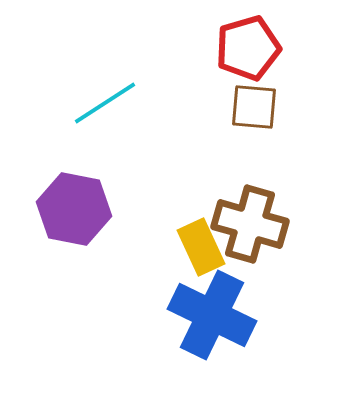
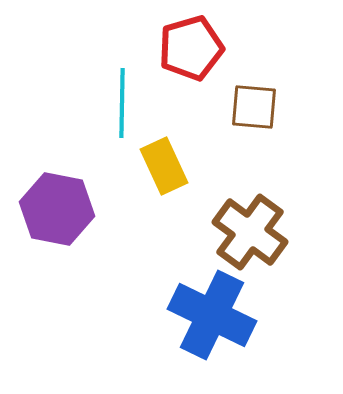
red pentagon: moved 57 px left
cyan line: moved 17 px right; rotated 56 degrees counterclockwise
purple hexagon: moved 17 px left
brown cross: moved 8 px down; rotated 20 degrees clockwise
yellow rectangle: moved 37 px left, 81 px up
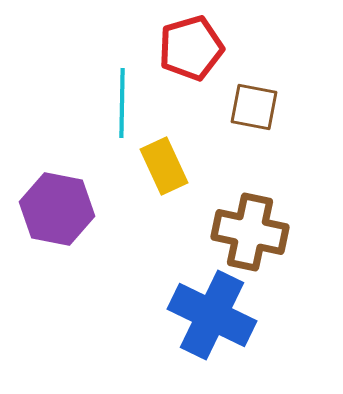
brown square: rotated 6 degrees clockwise
brown cross: rotated 24 degrees counterclockwise
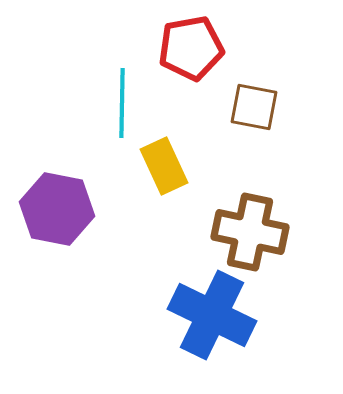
red pentagon: rotated 6 degrees clockwise
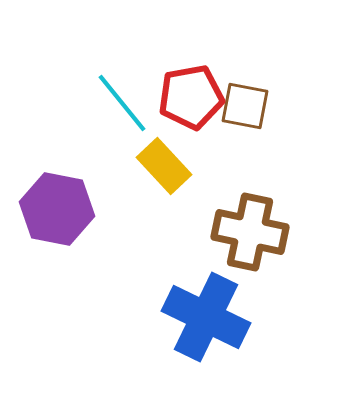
red pentagon: moved 49 px down
cyan line: rotated 40 degrees counterclockwise
brown square: moved 9 px left, 1 px up
yellow rectangle: rotated 18 degrees counterclockwise
blue cross: moved 6 px left, 2 px down
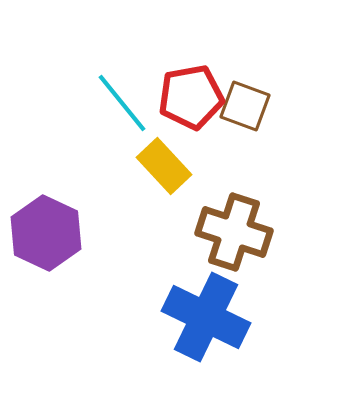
brown square: rotated 9 degrees clockwise
purple hexagon: moved 11 px left, 24 px down; rotated 14 degrees clockwise
brown cross: moved 16 px left; rotated 6 degrees clockwise
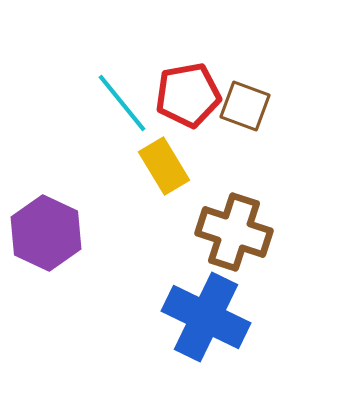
red pentagon: moved 3 px left, 2 px up
yellow rectangle: rotated 12 degrees clockwise
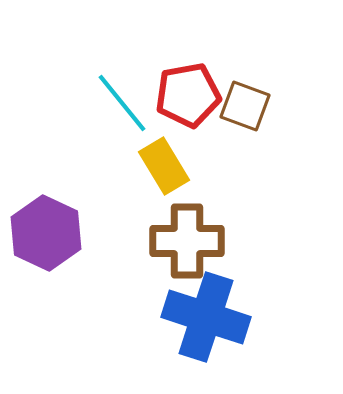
brown cross: moved 47 px left, 9 px down; rotated 18 degrees counterclockwise
blue cross: rotated 8 degrees counterclockwise
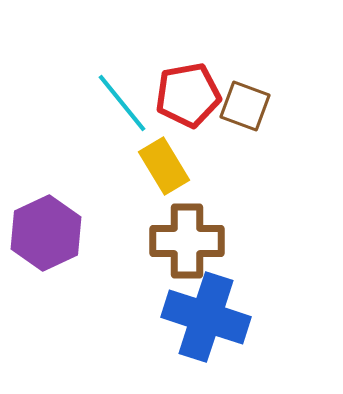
purple hexagon: rotated 10 degrees clockwise
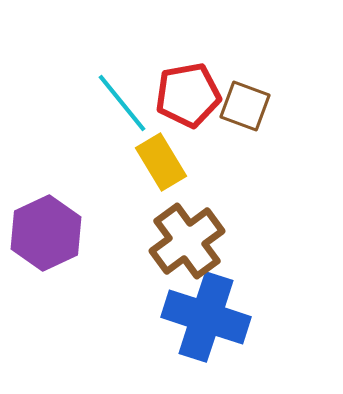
yellow rectangle: moved 3 px left, 4 px up
brown cross: rotated 36 degrees counterclockwise
